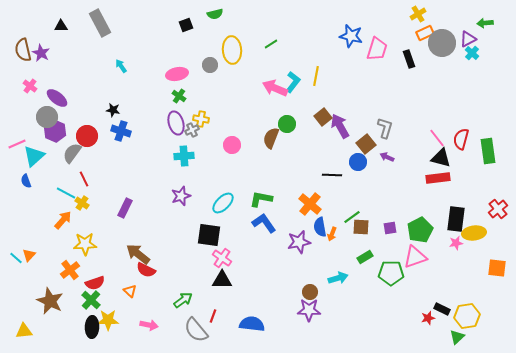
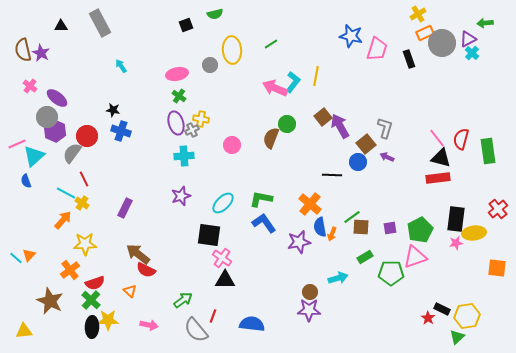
black triangle at (222, 280): moved 3 px right
red star at (428, 318): rotated 24 degrees counterclockwise
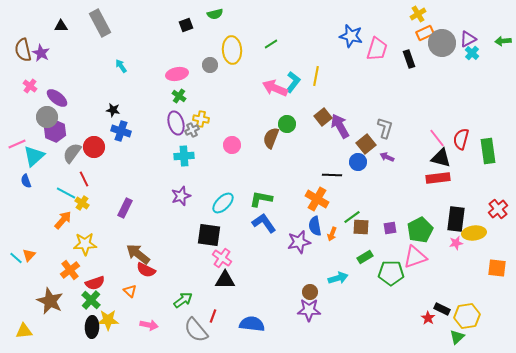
green arrow at (485, 23): moved 18 px right, 18 px down
red circle at (87, 136): moved 7 px right, 11 px down
orange cross at (310, 204): moved 7 px right, 5 px up; rotated 10 degrees counterclockwise
blue semicircle at (320, 227): moved 5 px left, 1 px up
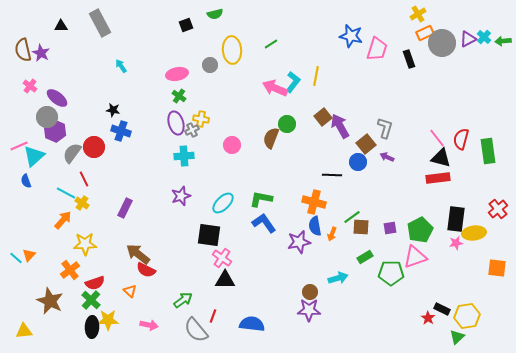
cyan cross at (472, 53): moved 12 px right, 16 px up
pink line at (17, 144): moved 2 px right, 2 px down
orange cross at (317, 199): moved 3 px left, 3 px down; rotated 15 degrees counterclockwise
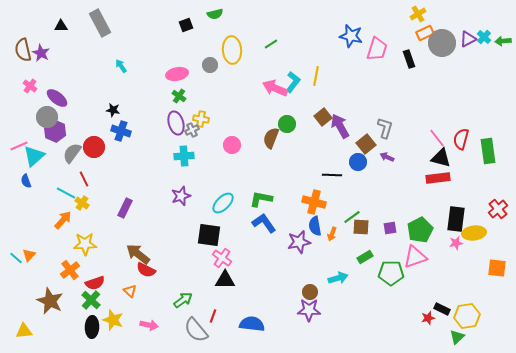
red star at (428, 318): rotated 24 degrees clockwise
yellow star at (108, 320): moved 5 px right; rotated 20 degrees clockwise
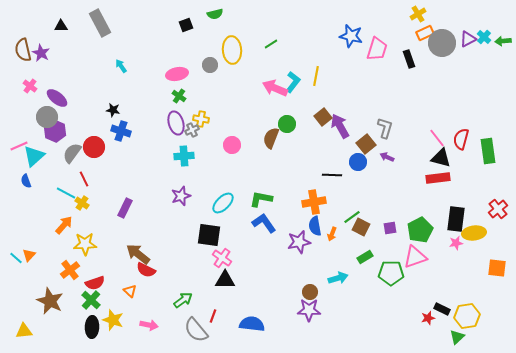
orange cross at (314, 202): rotated 25 degrees counterclockwise
orange arrow at (63, 220): moved 1 px right, 5 px down
brown square at (361, 227): rotated 24 degrees clockwise
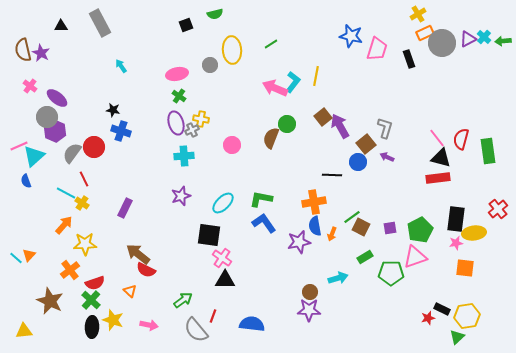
orange square at (497, 268): moved 32 px left
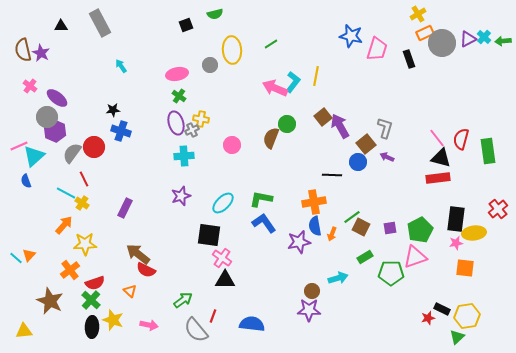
black star at (113, 110): rotated 16 degrees counterclockwise
brown circle at (310, 292): moved 2 px right, 1 px up
